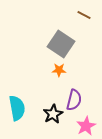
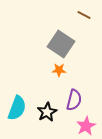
cyan semicircle: rotated 30 degrees clockwise
black star: moved 6 px left, 2 px up
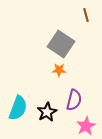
brown line: moved 2 px right; rotated 48 degrees clockwise
cyan semicircle: moved 1 px right
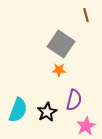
cyan semicircle: moved 2 px down
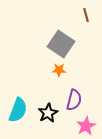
black star: moved 1 px right, 1 px down
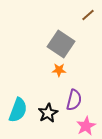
brown line: moved 2 px right; rotated 64 degrees clockwise
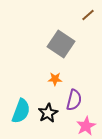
orange star: moved 4 px left, 9 px down
cyan semicircle: moved 3 px right, 1 px down
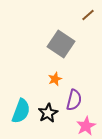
orange star: rotated 24 degrees counterclockwise
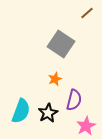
brown line: moved 1 px left, 2 px up
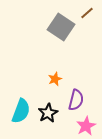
gray square: moved 17 px up
purple semicircle: moved 2 px right
